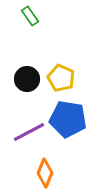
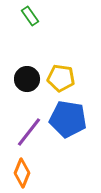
yellow pentagon: rotated 16 degrees counterclockwise
purple line: rotated 24 degrees counterclockwise
orange diamond: moved 23 px left
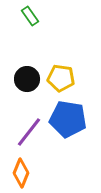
orange diamond: moved 1 px left
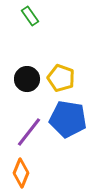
yellow pentagon: rotated 12 degrees clockwise
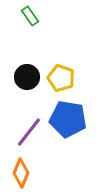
black circle: moved 2 px up
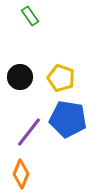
black circle: moved 7 px left
orange diamond: moved 1 px down
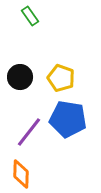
orange diamond: rotated 20 degrees counterclockwise
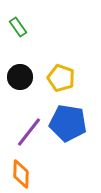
green rectangle: moved 12 px left, 11 px down
blue pentagon: moved 4 px down
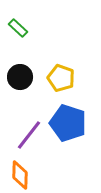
green rectangle: moved 1 px down; rotated 12 degrees counterclockwise
blue pentagon: rotated 9 degrees clockwise
purple line: moved 3 px down
orange diamond: moved 1 px left, 1 px down
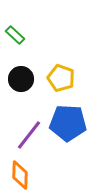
green rectangle: moved 3 px left, 7 px down
black circle: moved 1 px right, 2 px down
blue pentagon: rotated 15 degrees counterclockwise
